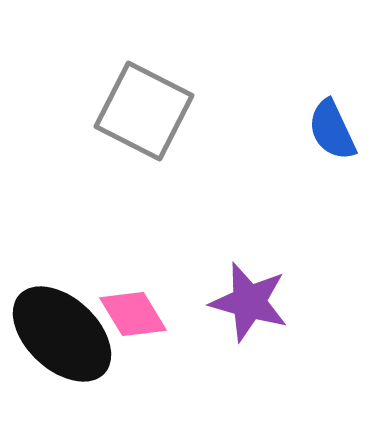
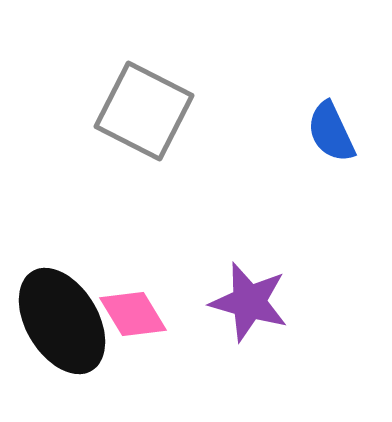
blue semicircle: moved 1 px left, 2 px down
black ellipse: moved 13 px up; rotated 16 degrees clockwise
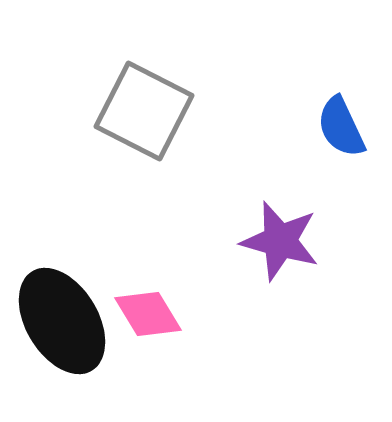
blue semicircle: moved 10 px right, 5 px up
purple star: moved 31 px right, 61 px up
pink diamond: moved 15 px right
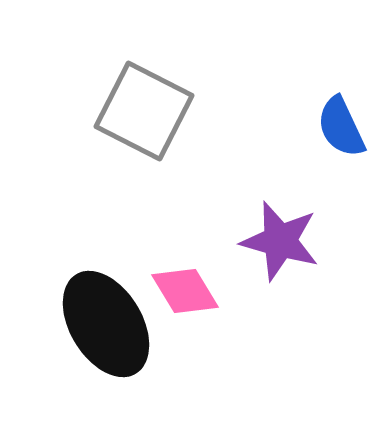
pink diamond: moved 37 px right, 23 px up
black ellipse: moved 44 px right, 3 px down
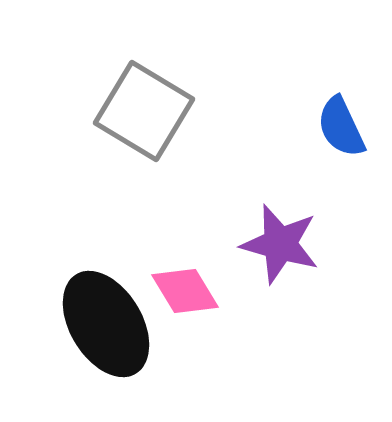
gray square: rotated 4 degrees clockwise
purple star: moved 3 px down
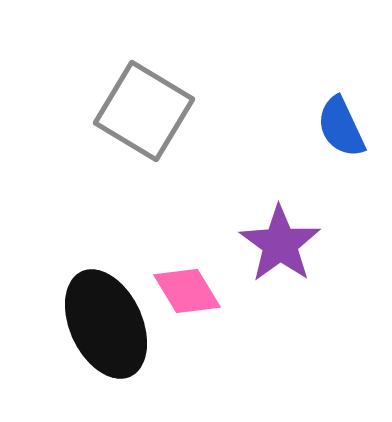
purple star: rotated 20 degrees clockwise
pink diamond: moved 2 px right
black ellipse: rotated 6 degrees clockwise
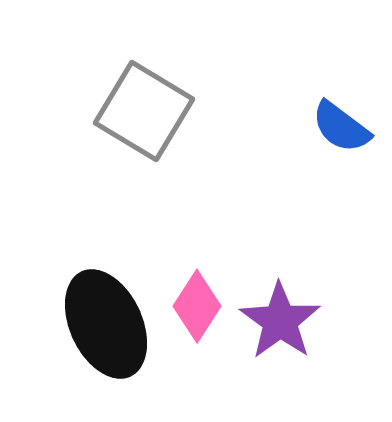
blue semicircle: rotated 28 degrees counterclockwise
purple star: moved 77 px down
pink diamond: moved 10 px right, 15 px down; rotated 64 degrees clockwise
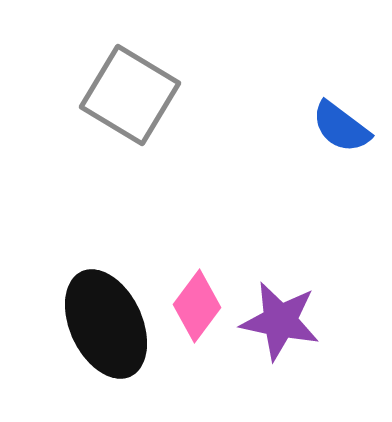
gray square: moved 14 px left, 16 px up
pink diamond: rotated 4 degrees clockwise
purple star: rotated 24 degrees counterclockwise
